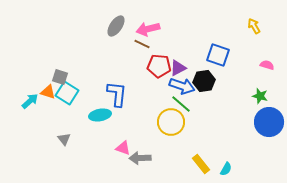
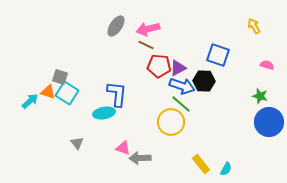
brown line: moved 4 px right, 1 px down
black hexagon: rotated 10 degrees clockwise
cyan ellipse: moved 4 px right, 2 px up
gray triangle: moved 13 px right, 4 px down
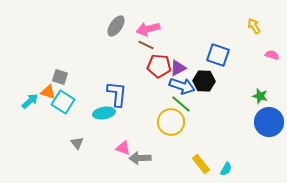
pink semicircle: moved 5 px right, 10 px up
cyan square: moved 4 px left, 9 px down
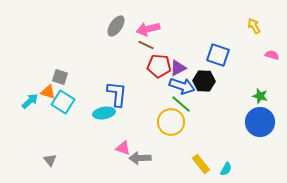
blue circle: moved 9 px left
gray triangle: moved 27 px left, 17 px down
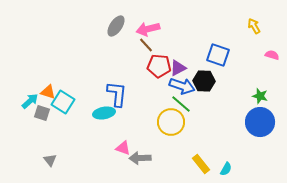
brown line: rotated 21 degrees clockwise
gray square: moved 18 px left, 36 px down
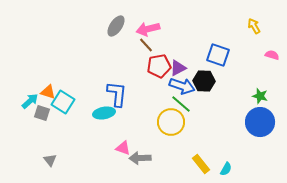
red pentagon: rotated 15 degrees counterclockwise
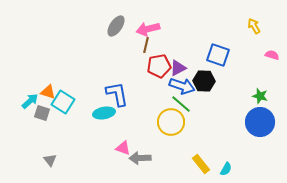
brown line: rotated 56 degrees clockwise
blue L-shape: rotated 16 degrees counterclockwise
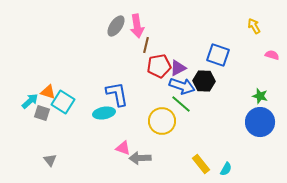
pink arrow: moved 11 px left, 3 px up; rotated 85 degrees counterclockwise
yellow circle: moved 9 px left, 1 px up
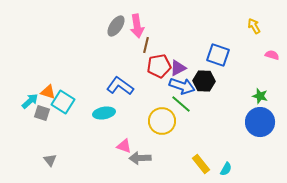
blue L-shape: moved 3 px right, 8 px up; rotated 44 degrees counterclockwise
pink triangle: moved 1 px right, 2 px up
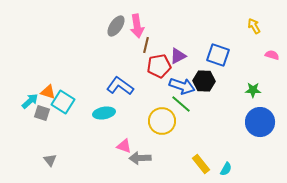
purple triangle: moved 12 px up
green star: moved 7 px left, 6 px up; rotated 14 degrees counterclockwise
